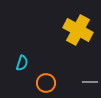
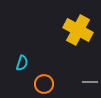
orange circle: moved 2 px left, 1 px down
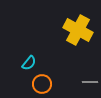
cyan semicircle: moved 7 px right; rotated 21 degrees clockwise
orange circle: moved 2 px left
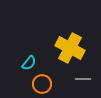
yellow cross: moved 8 px left, 18 px down
gray line: moved 7 px left, 3 px up
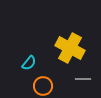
orange circle: moved 1 px right, 2 px down
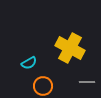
cyan semicircle: rotated 21 degrees clockwise
gray line: moved 4 px right, 3 px down
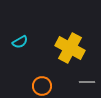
cyan semicircle: moved 9 px left, 21 px up
orange circle: moved 1 px left
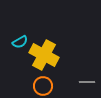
yellow cross: moved 26 px left, 7 px down
orange circle: moved 1 px right
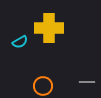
yellow cross: moved 5 px right, 27 px up; rotated 28 degrees counterclockwise
